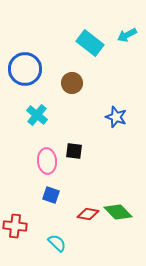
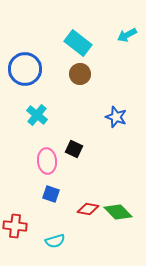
cyan rectangle: moved 12 px left
brown circle: moved 8 px right, 9 px up
black square: moved 2 px up; rotated 18 degrees clockwise
blue square: moved 1 px up
red diamond: moved 5 px up
cyan semicircle: moved 2 px left, 2 px up; rotated 120 degrees clockwise
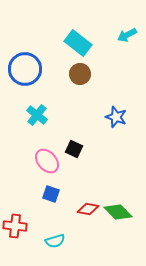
pink ellipse: rotated 35 degrees counterclockwise
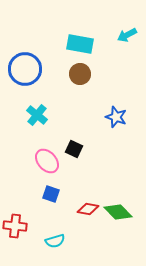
cyan rectangle: moved 2 px right, 1 px down; rotated 28 degrees counterclockwise
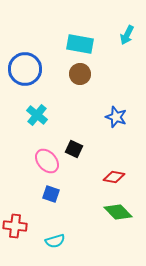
cyan arrow: rotated 36 degrees counterclockwise
red diamond: moved 26 px right, 32 px up
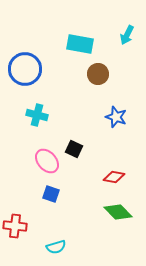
brown circle: moved 18 px right
cyan cross: rotated 25 degrees counterclockwise
cyan semicircle: moved 1 px right, 6 px down
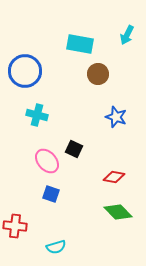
blue circle: moved 2 px down
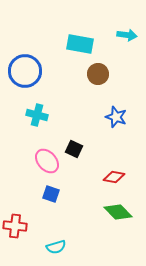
cyan arrow: rotated 108 degrees counterclockwise
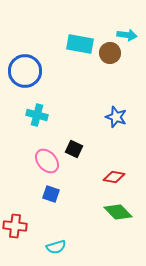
brown circle: moved 12 px right, 21 px up
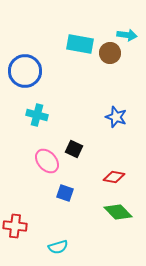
blue square: moved 14 px right, 1 px up
cyan semicircle: moved 2 px right
